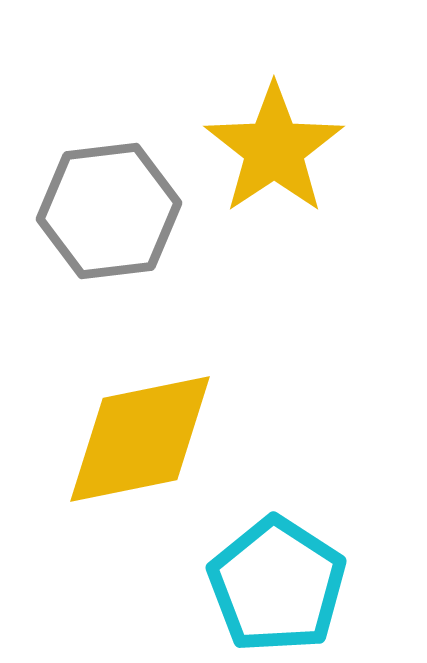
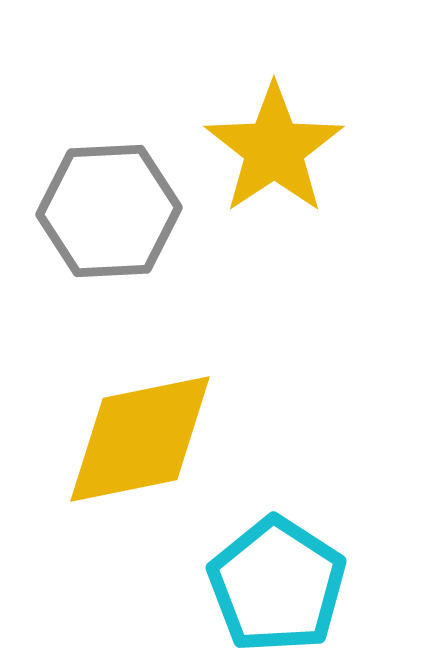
gray hexagon: rotated 4 degrees clockwise
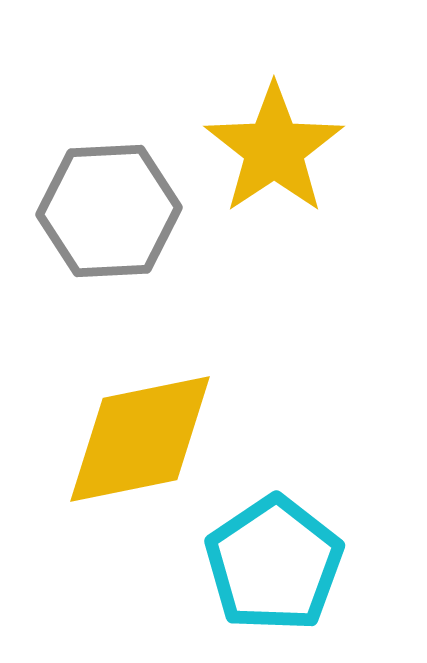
cyan pentagon: moved 3 px left, 21 px up; rotated 5 degrees clockwise
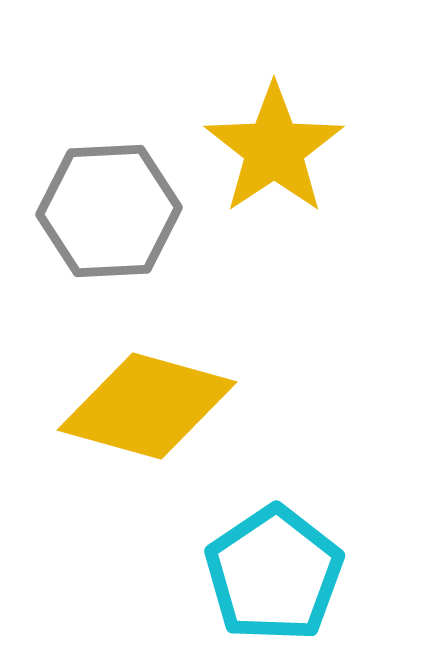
yellow diamond: moved 7 px right, 33 px up; rotated 27 degrees clockwise
cyan pentagon: moved 10 px down
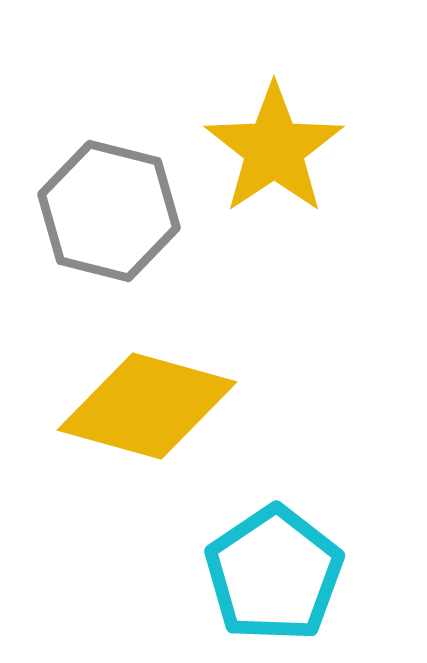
gray hexagon: rotated 17 degrees clockwise
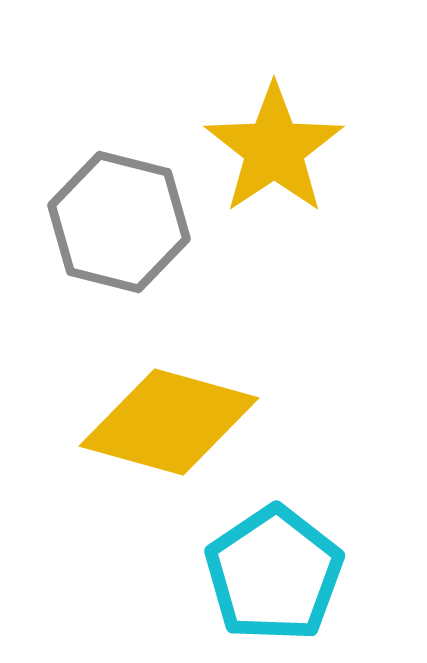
gray hexagon: moved 10 px right, 11 px down
yellow diamond: moved 22 px right, 16 px down
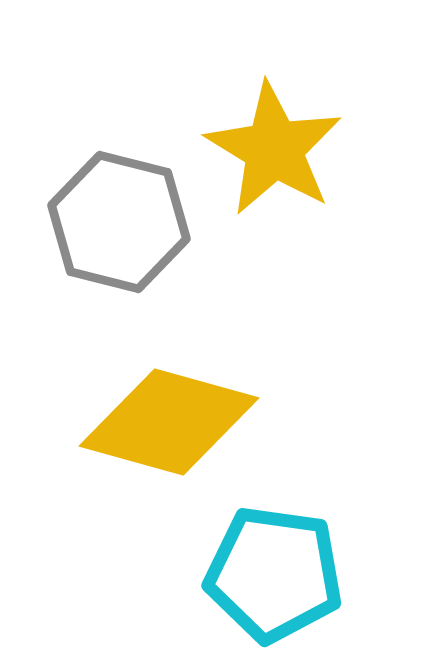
yellow star: rotated 7 degrees counterclockwise
cyan pentagon: rotated 30 degrees counterclockwise
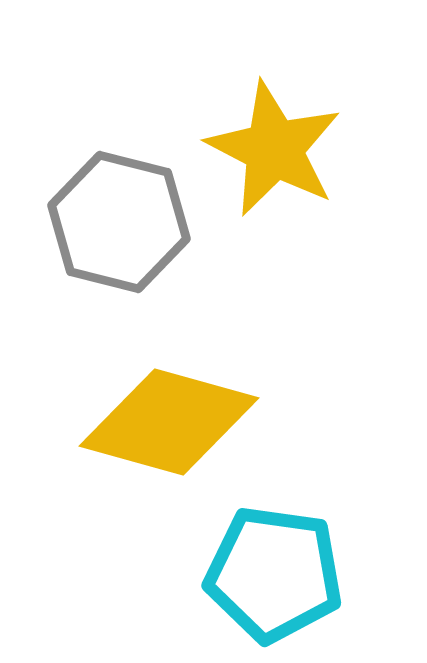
yellow star: rotated 4 degrees counterclockwise
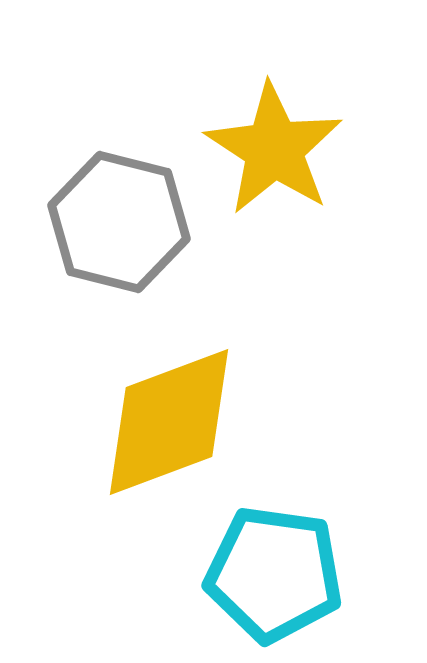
yellow star: rotated 6 degrees clockwise
yellow diamond: rotated 36 degrees counterclockwise
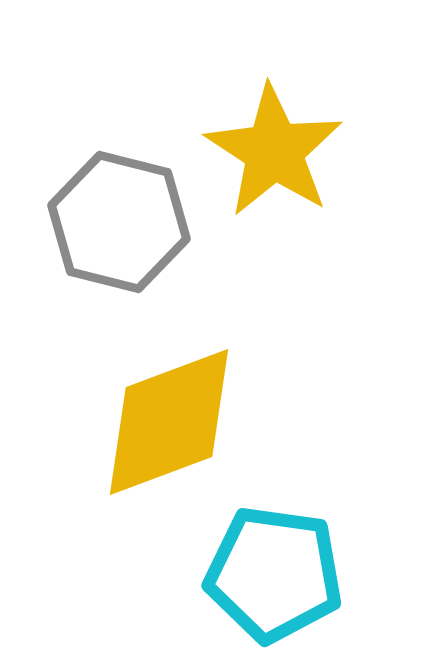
yellow star: moved 2 px down
